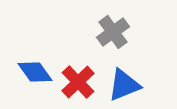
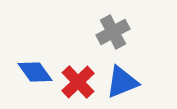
gray cross: rotated 8 degrees clockwise
blue triangle: moved 2 px left, 3 px up
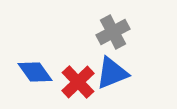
blue triangle: moved 10 px left, 9 px up
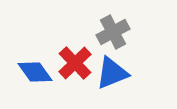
red cross: moved 3 px left, 19 px up
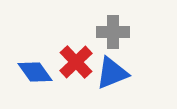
gray cross: rotated 28 degrees clockwise
red cross: moved 1 px right, 1 px up
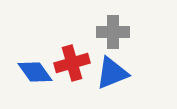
red cross: moved 4 px left, 1 px down; rotated 28 degrees clockwise
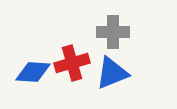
blue diamond: moved 2 px left; rotated 51 degrees counterclockwise
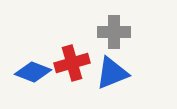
gray cross: moved 1 px right
blue diamond: rotated 18 degrees clockwise
